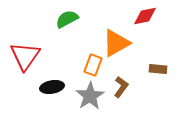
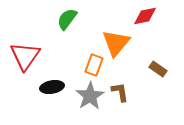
green semicircle: rotated 25 degrees counterclockwise
orange triangle: rotated 20 degrees counterclockwise
orange rectangle: moved 1 px right
brown rectangle: rotated 30 degrees clockwise
brown L-shape: moved 1 px left, 5 px down; rotated 45 degrees counterclockwise
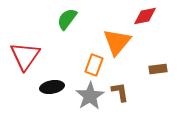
orange triangle: moved 1 px right, 1 px up
brown rectangle: rotated 42 degrees counterclockwise
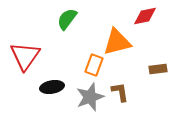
orange triangle: rotated 36 degrees clockwise
gray star: moved 1 px down; rotated 12 degrees clockwise
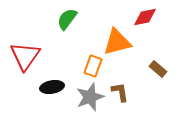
red diamond: moved 1 px down
orange rectangle: moved 1 px left, 1 px down
brown rectangle: rotated 48 degrees clockwise
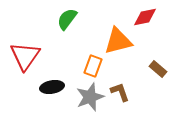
orange triangle: moved 1 px right, 1 px up
brown L-shape: rotated 10 degrees counterclockwise
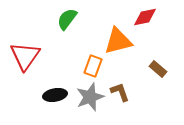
black ellipse: moved 3 px right, 8 px down
